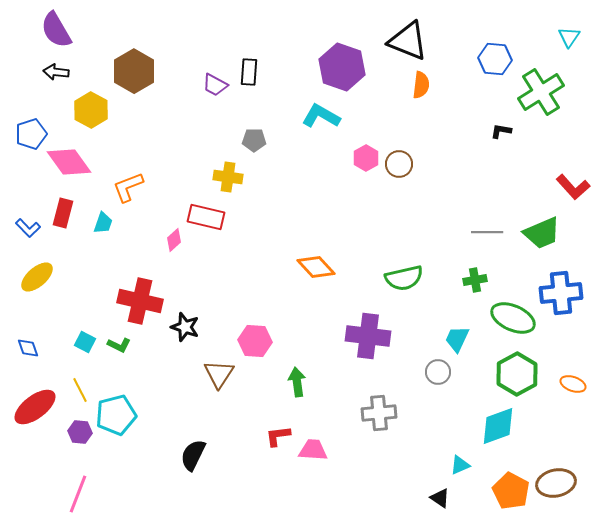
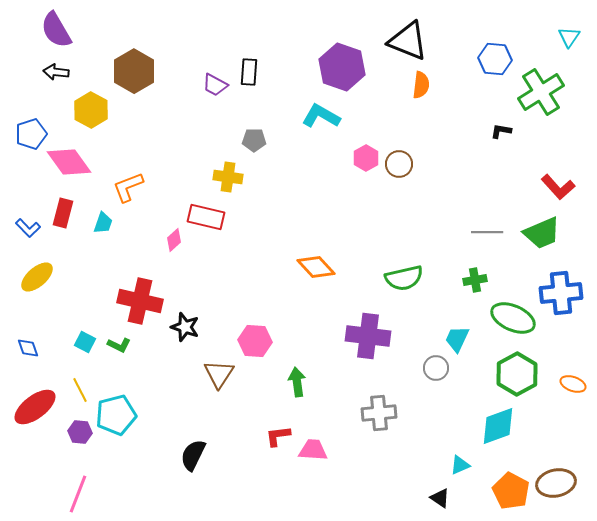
red L-shape at (573, 187): moved 15 px left
gray circle at (438, 372): moved 2 px left, 4 px up
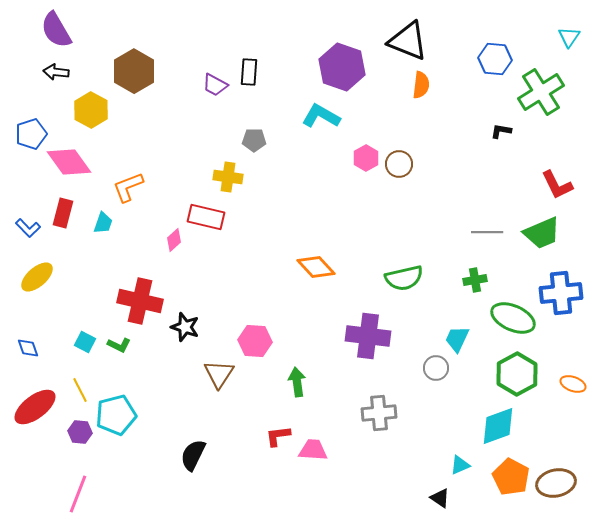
red L-shape at (558, 187): moved 1 px left, 2 px up; rotated 16 degrees clockwise
orange pentagon at (511, 491): moved 14 px up
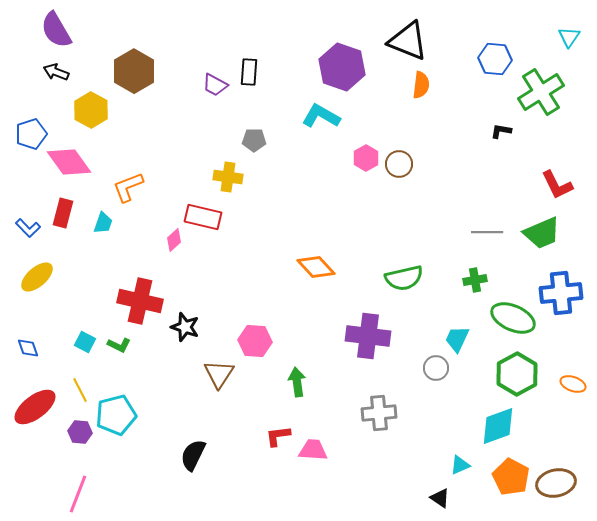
black arrow at (56, 72): rotated 15 degrees clockwise
red rectangle at (206, 217): moved 3 px left
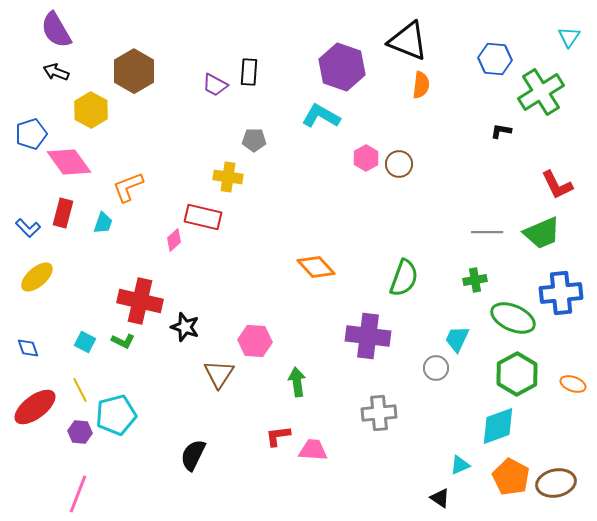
green semicircle at (404, 278): rotated 57 degrees counterclockwise
green L-shape at (119, 345): moved 4 px right, 4 px up
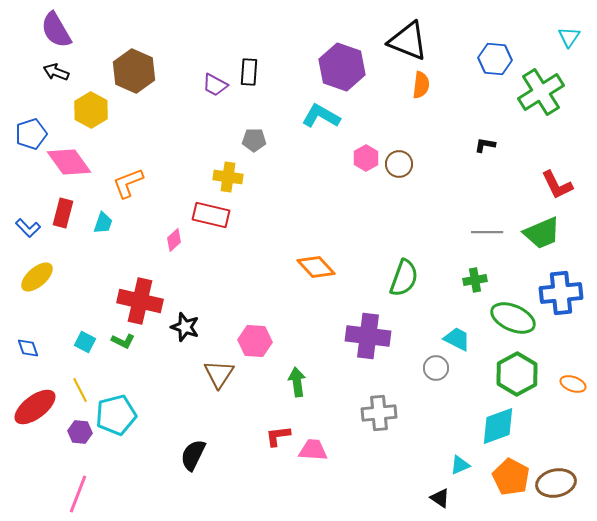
brown hexagon at (134, 71): rotated 6 degrees counterclockwise
black L-shape at (501, 131): moved 16 px left, 14 px down
orange L-shape at (128, 187): moved 4 px up
red rectangle at (203, 217): moved 8 px right, 2 px up
cyan trapezoid at (457, 339): rotated 92 degrees clockwise
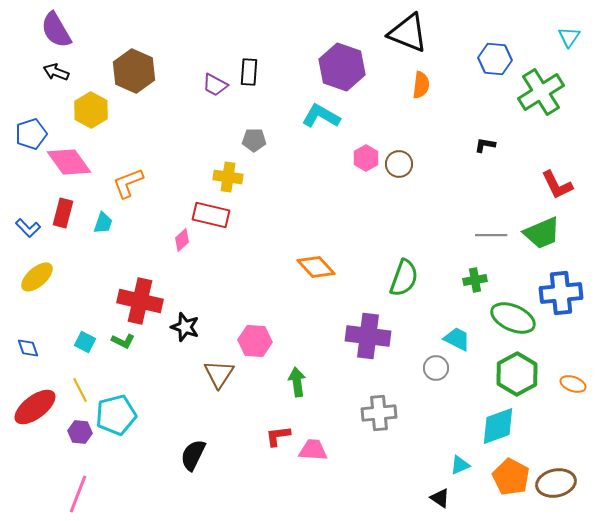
black triangle at (408, 41): moved 8 px up
gray line at (487, 232): moved 4 px right, 3 px down
pink diamond at (174, 240): moved 8 px right
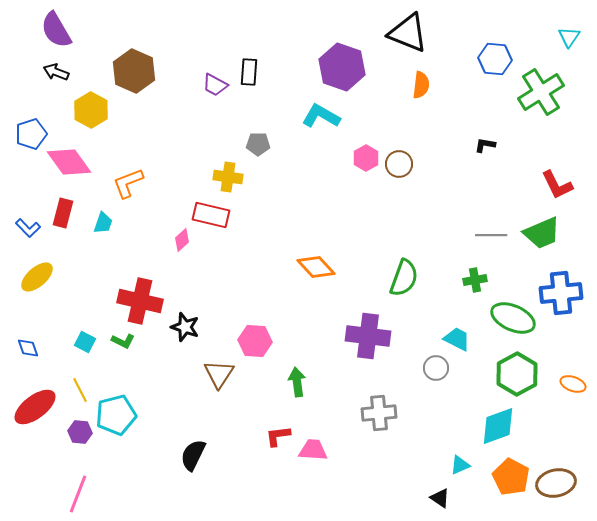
gray pentagon at (254, 140): moved 4 px right, 4 px down
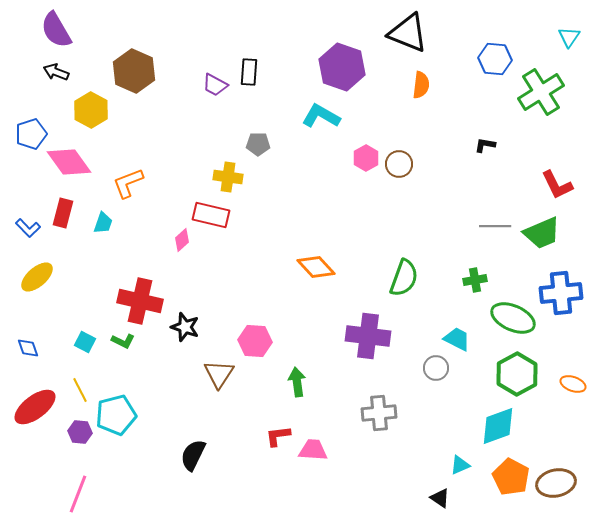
gray line at (491, 235): moved 4 px right, 9 px up
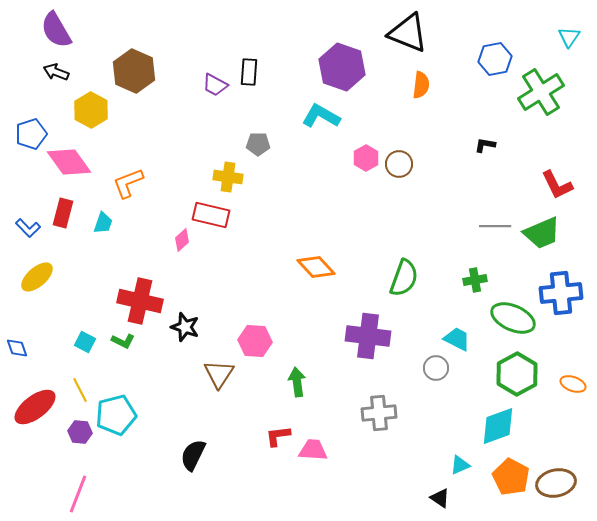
blue hexagon at (495, 59): rotated 16 degrees counterclockwise
blue diamond at (28, 348): moved 11 px left
